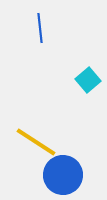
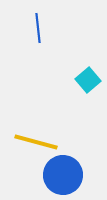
blue line: moved 2 px left
yellow line: rotated 18 degrees counterclockwise
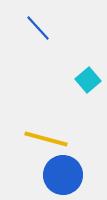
blue line: rotated 36 degrees counterclockwise
yellow line: moved 10 px right, 3 px up
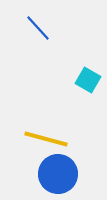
cyan square: rotated 20 degrees counterclockwise
blue circle: moved 5 px left, 1 px up
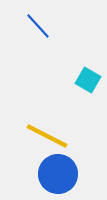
blue line: moved 2 px up
yellow line: moved 1 px right, 3 px up; rotated 12 degrees clockwise
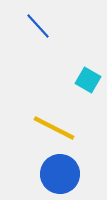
yellow line: moved 7 px right, 8 px up
blue circle: moved 2 px right
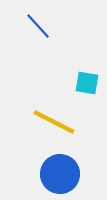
cyan square: moved 1 px left, 3 px down; rotated 20 degrees counterclockwise
yellow line: moved 6 px up
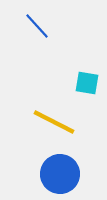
blue line: moved 1 px left
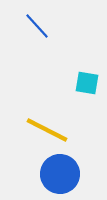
yellow line: moved 7 px left, 8 px down
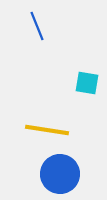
blue line: rotated 20 degrees clockwise
yellow line: rotated 18 degrees counterclockwise
